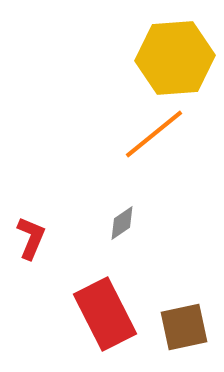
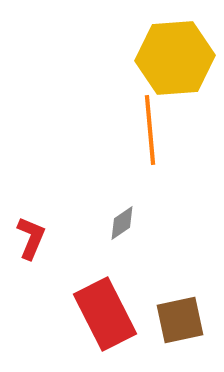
orange line: moved 4 px left, 4 px up; rotated 56 degrees counterclockwise
brown square: moved 4 px left, 7 px up
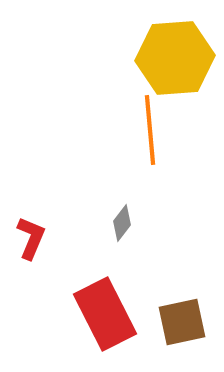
gray diamond: rotated 18 degrees counterclockwise
brown square: moved 2 px right, 2 px down
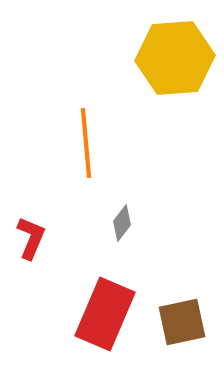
orange line: moved 64 px left, 13 px down
red rectangle: rotated 50 degrees clockwise
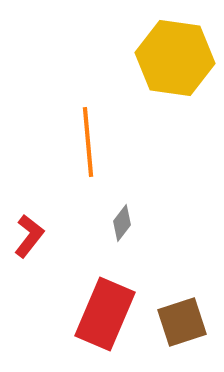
yellow hexagon: rotated 12 degrees clockwise
orange line: moved 2 px right, 1 px up
red L-shape: moved 2 px left, 2 px up; rotated 15 degrees clockwise
brown square: rotated 6 degrees counterclockwise
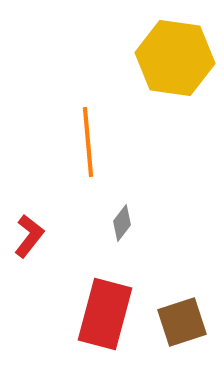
red rectangle: rotated 8 degrees counterclockwise
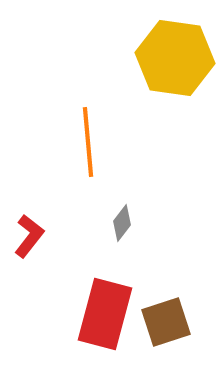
brown square: moved 16 px left
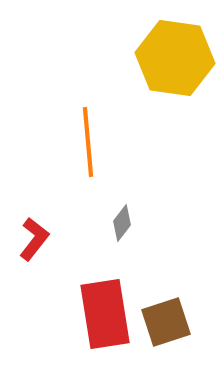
red L-shape: moved 5 px right, 3 px down
red rectangle: rotated 24 degrees counterclockwise
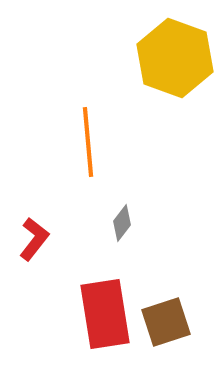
yellow hexagon: rotated 12 degrees clockwise
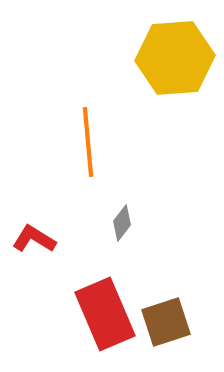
yellow hexagon: rotated 24 degrees counterclockwise
red L-shape: rotated 96 degrees counterclockwise
red rectangle: rotated 14 degrees counterclockwise
